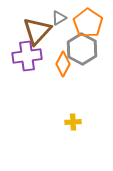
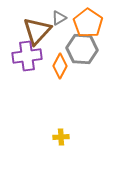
gray hexagon: rotated 24 degrees counterclockwise
orange diamond: moved 3 px left, 2 px down
yellow cross: moved 12 px left, 15 px down
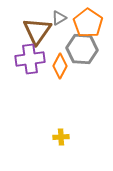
brown triangle: rotated 8 degrees counterclockwise
purple cross: moved 3 px right, 3 px down
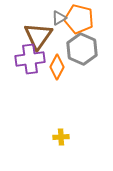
orange pentagon: moved 9 px left, 4 px up; rotated 20 degrees counterclockwise
brown triangle: moved 1 px right, 5 px down
gray hexagon: rotated 20 degrees clockwise
orange diamond: moved 3 px left, 1 px down
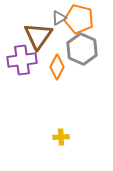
purple cross: moved 8 px left, 1 px down
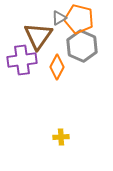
gray hexagon: moved 3 px up
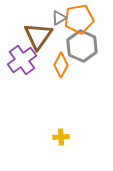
orange pentagon: rotated 24 degrees counterclockwise
purple cross: rotated 28 degrees counterclockwise
orange diamond: moved 4 px right, 2 px up
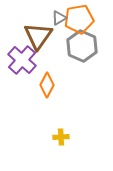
purple cross: rotated 12 degrees counterclockwise
orange diamond: moved 14 px left, 20 px down
